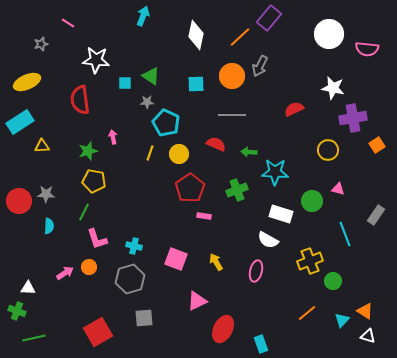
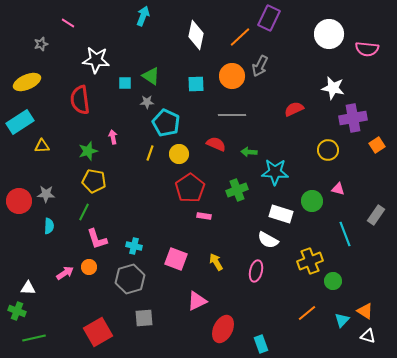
purple rectangle at (269, 18): rotated 15 degrees counterclockwise
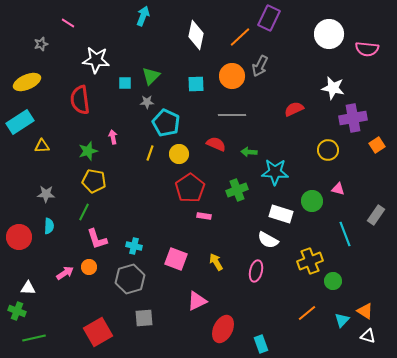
green triangle at (151, 76): rotated 42 degrees clockwise
red circle at (19, 201): moved 36 px down
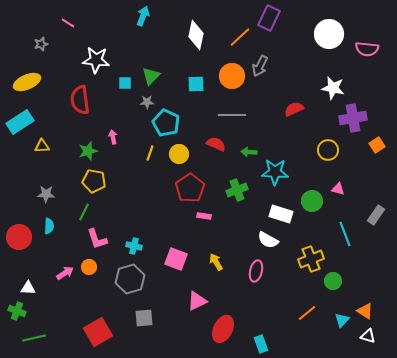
yellow cross at (310, 261): moved 1 px right, 2 px up
